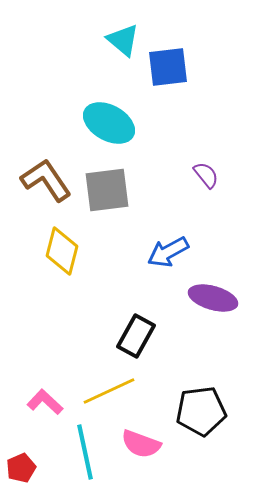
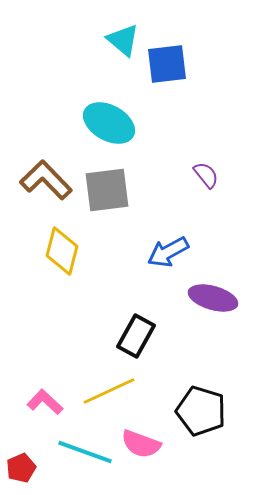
blue square: moved 1 px left, 3 px up
brown L-shape: rotated 10 degrees counterclockwise
black pentagon: rotated 24 degrees clockwise
cyan line: rotated 58 degrees counterclockwise
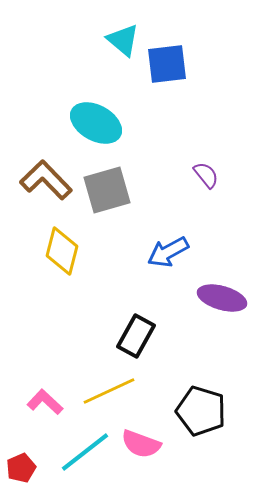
cyan ellipse: moved 13 px left
gray square: rotated 9 degrees counterclockwise
purple ellipse: moved 9 px right
cyan line: rotated 58 degrees counterclockwise
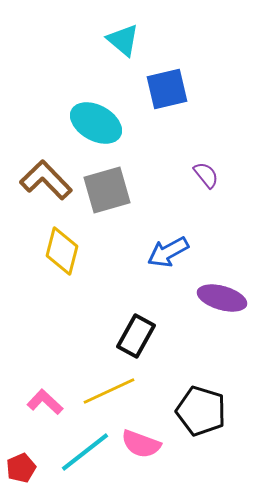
blue square: moved 25 px down; rotated 6 degrees counterclockwise
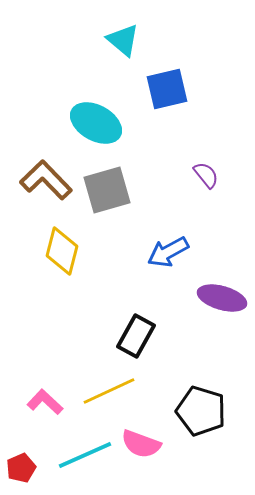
cyan line: moved 3 px down; rotated 14 degrees clockwise
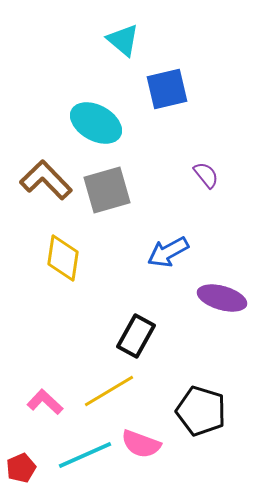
yellow diamond: moved 1 px right, 7 px down; rotated 6 degrees counterclockwise
yellow line: rotated 6 degrees counterclockwise
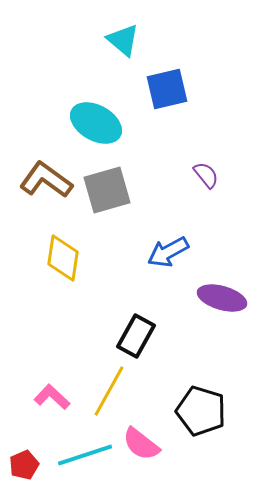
brown L-shape: rotated 10 degrees counterclockwise
yellow line: rotated 30 degrees counterclockwise
pink L-shape: moved 7 px right, 5 px up
pink semicircle: rotated 18 degrees clockwise
cyan line: rotated 6 degrees clockwise
red pentagon: moved 3 px right, 3 px up
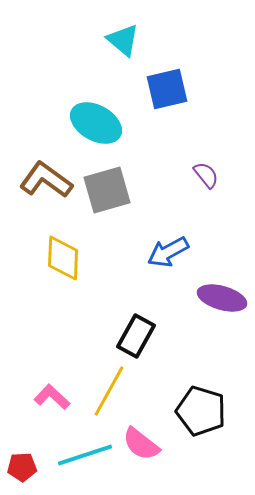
yellow diamond: rotated 6 degrees counterclockwise
red pentagon: moved 2 px left, 2 px down; rotated 20 degrees clockwise
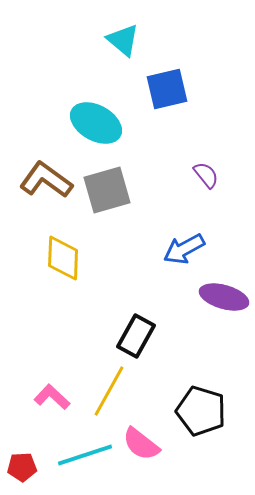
blue arrow: moved 16 px right, 3 px up
purple ellipse: moved 2 px right, 1 px up
